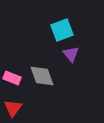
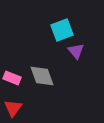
purple triangle: moved 5 px right, 3 px up
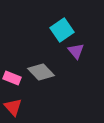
cyan square: rotated 15 degrees counterclockwise
gray diamond: moved 1 px left, 4 px up; rotated 24 degrees counterclockwise
red triangle: moved 1 px up; rotated 18 degrees counterclockwise
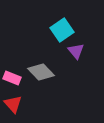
red triangle: moved 3 px up
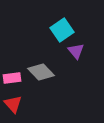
pink rectangle: rotated 30 degrees counterclockwise
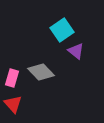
purple triangle: rotated 12 degrees counterclockwise
pink rectangle: rotated 66 degrees counterclockwise
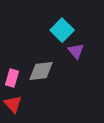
cyan square: rotated 10 degrees counterclockwise
purple triangle: rotated 12 degrees clockwise
gray diamond: moved 1 px up; rotated 52 degrees counterclockwise
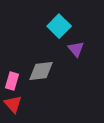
cyan square: moved 3 px left, 4 px up
purple triangle: moved 2 px up
pink rectangle: moved 3 px down
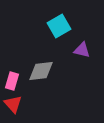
cyan square: rotated 15 degrees clockwise
purple triangle: moved 6 px right, 1 px down; rotated 36 degrees counterclockwise
